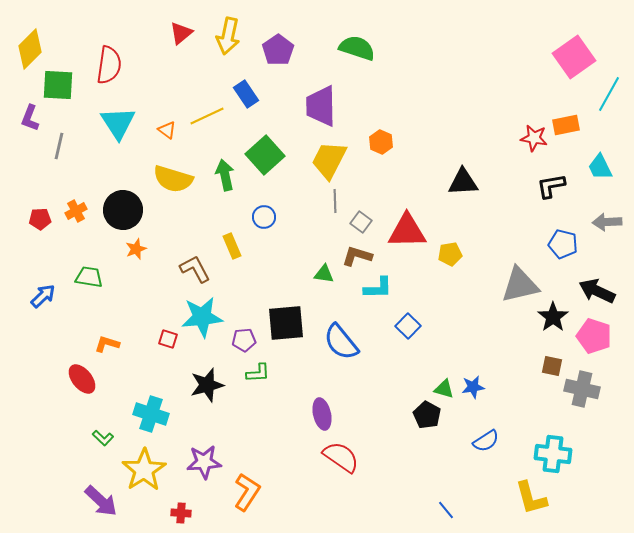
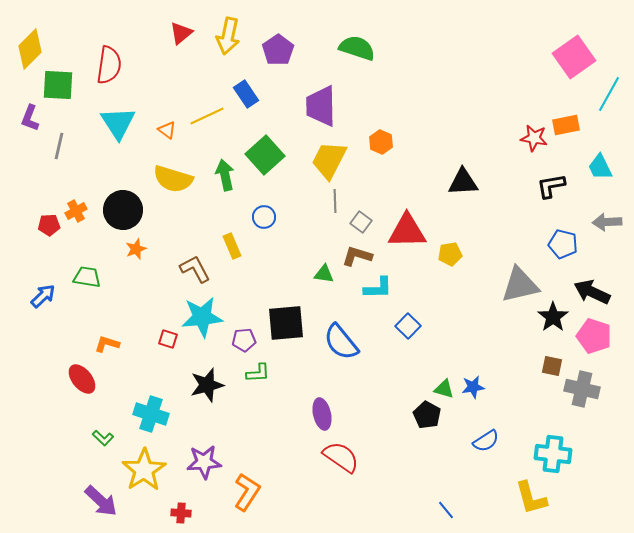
red pentagon at (40, 219): moved 9 px right, 6 px down
green trapezoid at (89, 277): moved 2 px left
black arrow at (597, 291): moved 5 px left, 1 px down
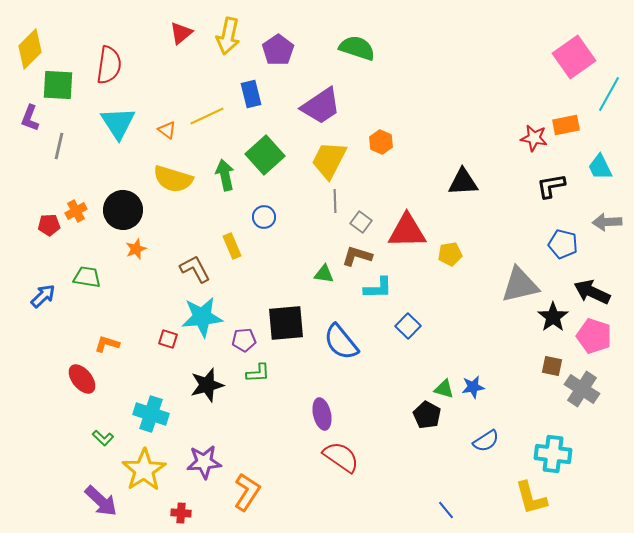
blue rectangle at (246, 94): moved 5 px right; rotated 20 degrees clockwise
purple trapezoid at (321, 106): rotated 123 degrees counterclockwise
gray cross at (582, 389): rotated 20 degrees clockwise
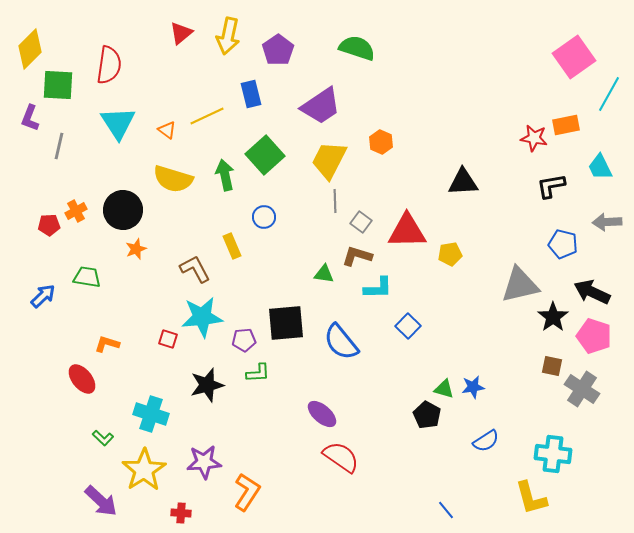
purple ellipse at (322, 414): rotated 36 degrees counterclockwise
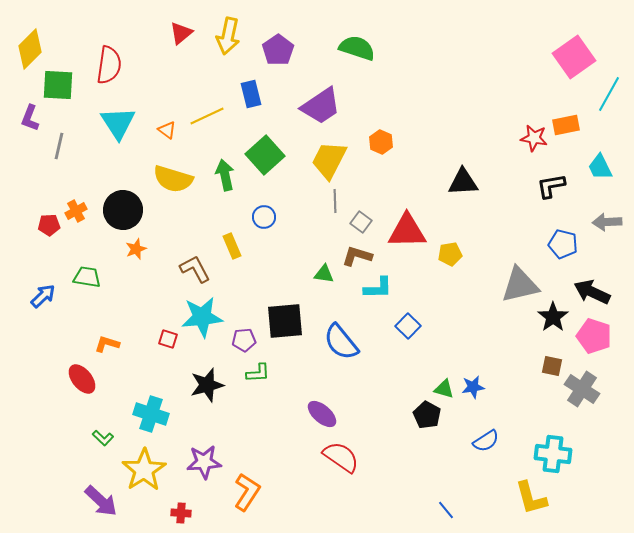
black square at (286, 323): moved 1 px left, 2 px up
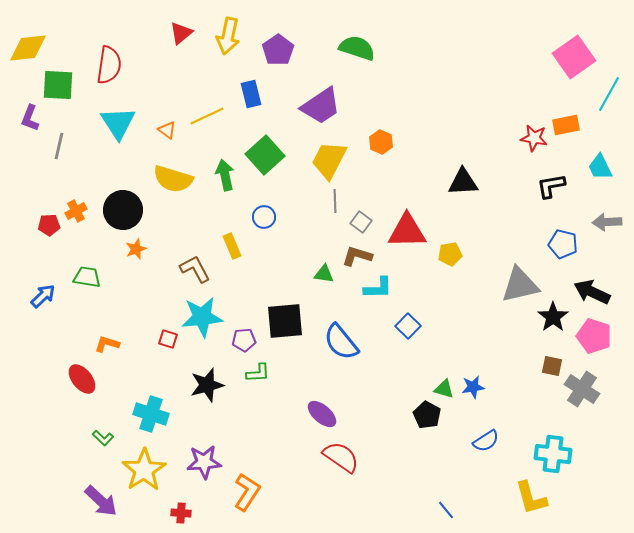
yellow diamond at (30, 49): moved 2 px left, 1 px up; rotated 39 degrees clockwise
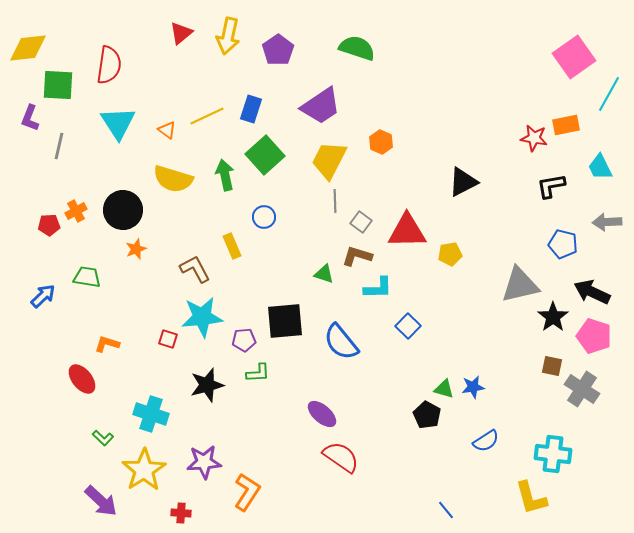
blue rectangle at (251, 94): moved 15 px down; rotated 32 degrees clockwise
black triangle at (463, 182): rotated 24 degrees counterclockwise
green triangle at (324, 274): rotated 10 degrees clockwise
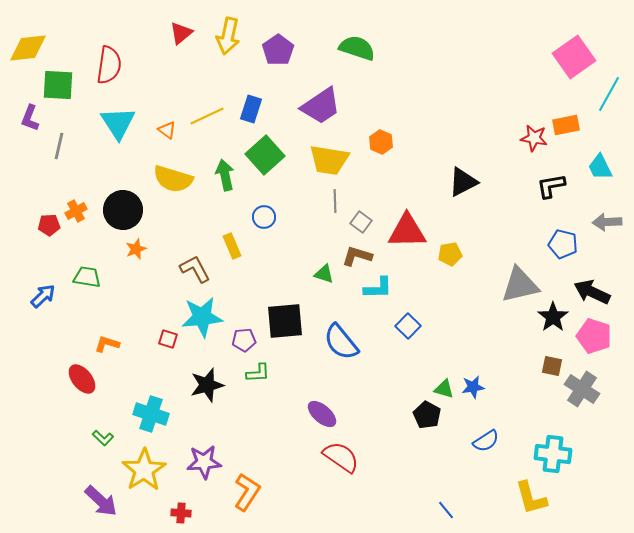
yellow trapezoid at (329, 160): rotated 108 degrees counterclockwise
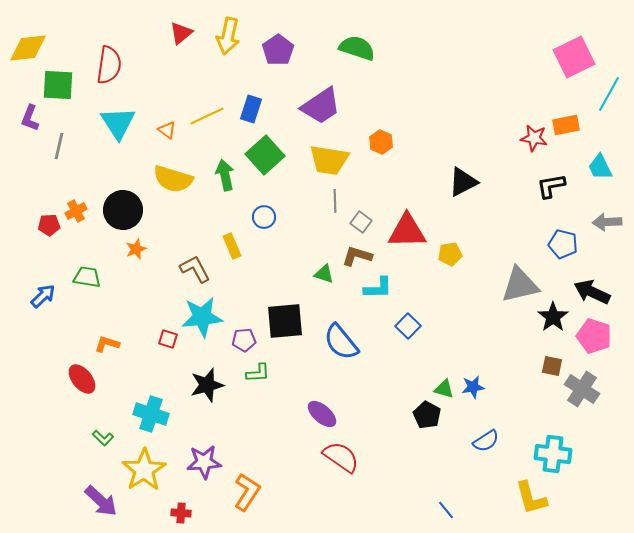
pink square at (574, 57): rotated 9 degrees clockwise
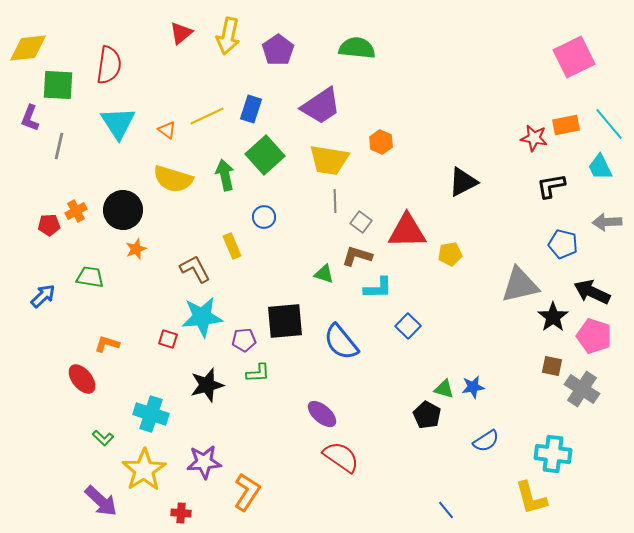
green semicircle at (357, 48): rotated 12 degrees counterclockwise
cyan line at (609, 94): moved 30 px down; rotated 69 degrees counterclockwise
green trapezoid at (87, 277): moved 3 px right
